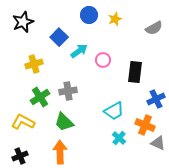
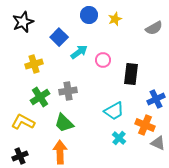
cyan arrow: moved 1 px down
black rectangle: moved 4 px left, 2 px down
green trapezoid: moved 1 px down
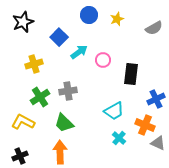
yellow star: moved 2 px right
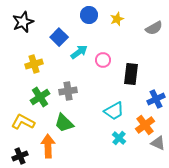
orange cross: rotated 30 degrees clockwise
orange arrow: moved 12 px left, 6 px up
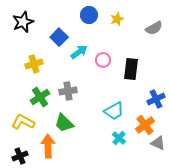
black rectangle: moved 5 px up
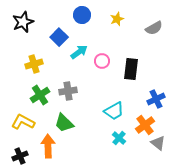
blue circle: moved 7 px left
pink circle: moved 1 px left, 1 px down
green cross: moved 2 px up
gray triangle: rotated 14 degrees clockwise
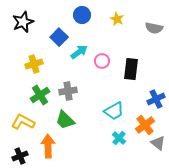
yellow star: rotated 24 degrees counterclockwise
gray semicircle: rotated 42 degrees clockwise
green trapezoid: moved 1 px right, 3 px up
